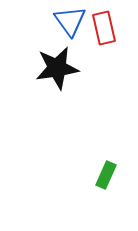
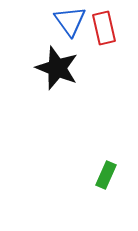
black star: rotated 30 degrees clockwise
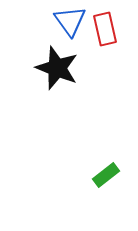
red rectangle: moved 1 px right, 1 px down
green rectangle: rotated 28 degrees clockwise
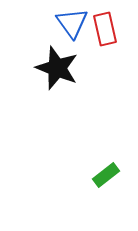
blue triangle: moved 2 px right, 2 px down
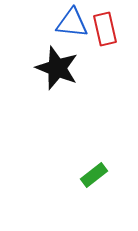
blue triangle: rotated 48 degrees counterclockwise
green rectangle: moved 12 px left
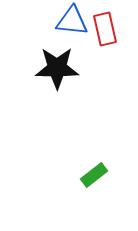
blue triangle: moved 2 px up
black star: rotated 21 degrees counterclockwise
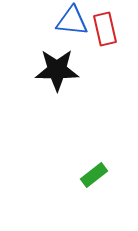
black star: moved 2 px down
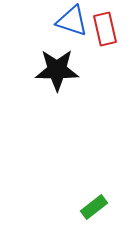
blue triangle: rotated 12 degrees clockwise
green rectangle: moved 32 px down
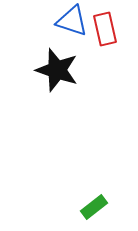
black star: rotated 18 degrees clockwise
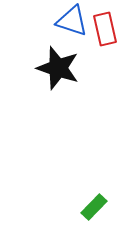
black star: moved 1 px right, 2 px up
green rectangle: rotated 8 degrees counterclockwise
